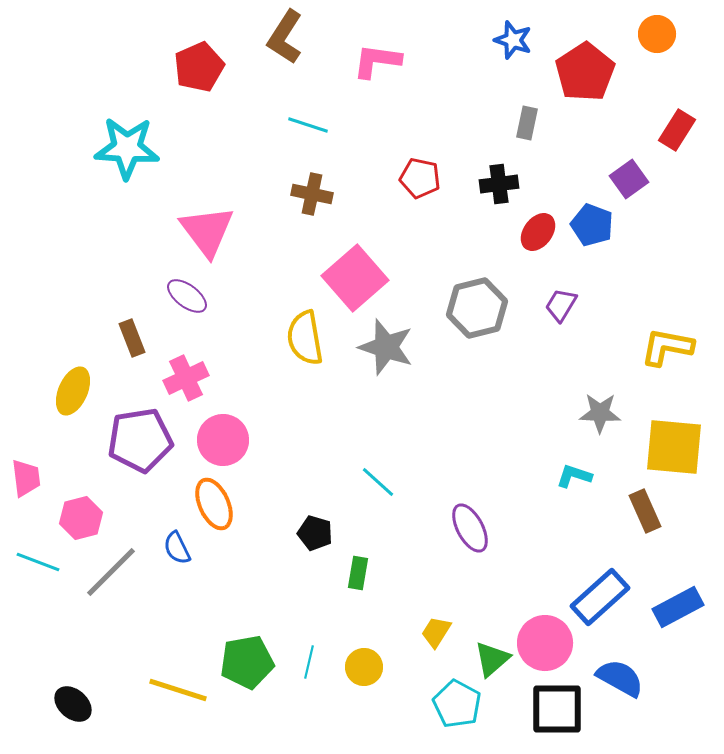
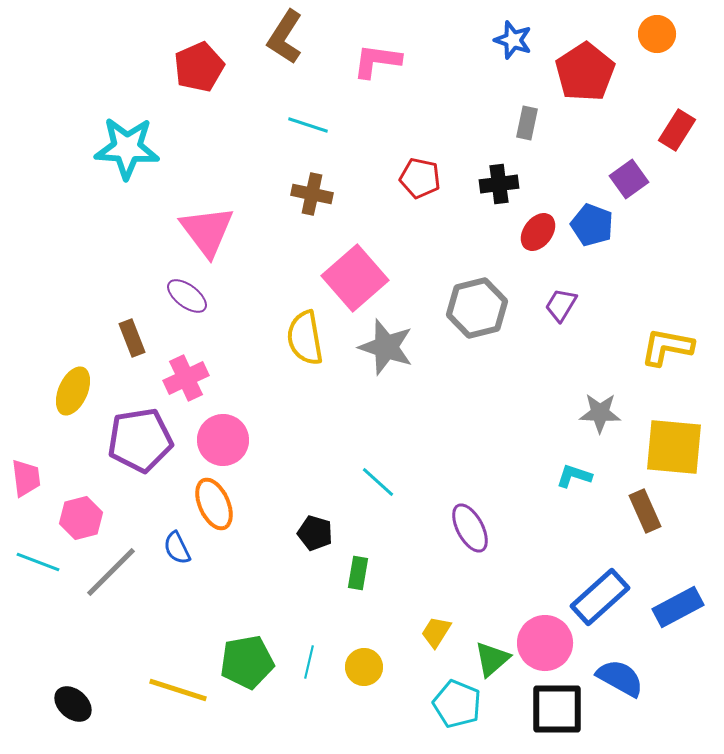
cyan pentagon at (457, 704): rotated 6 degrees counterclockwise
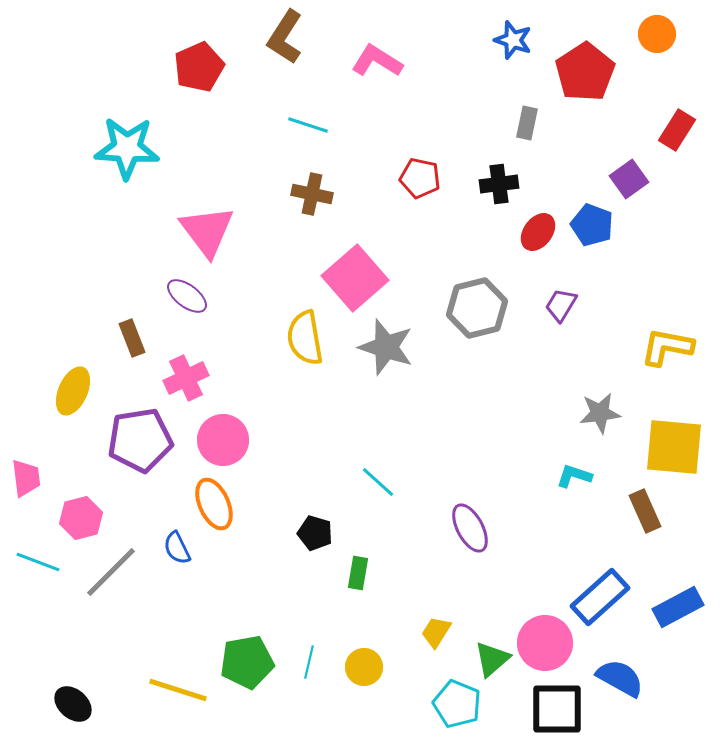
pink L-shape at (377, 61): rotated 24 degrees clockwise
gray star at (600, 413): rotated 9 degrees counterclockwise
